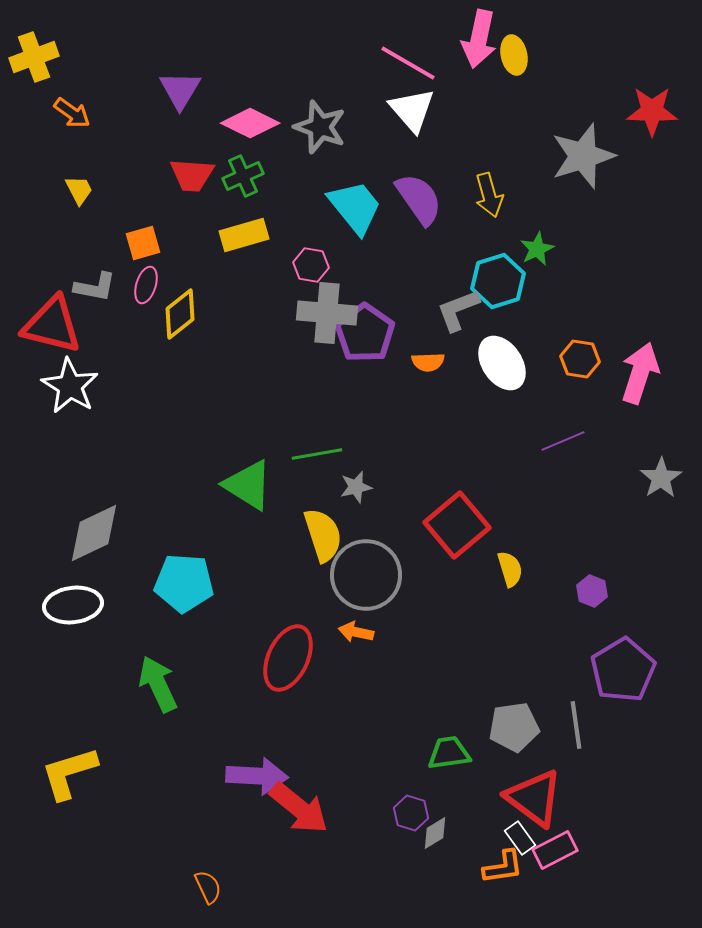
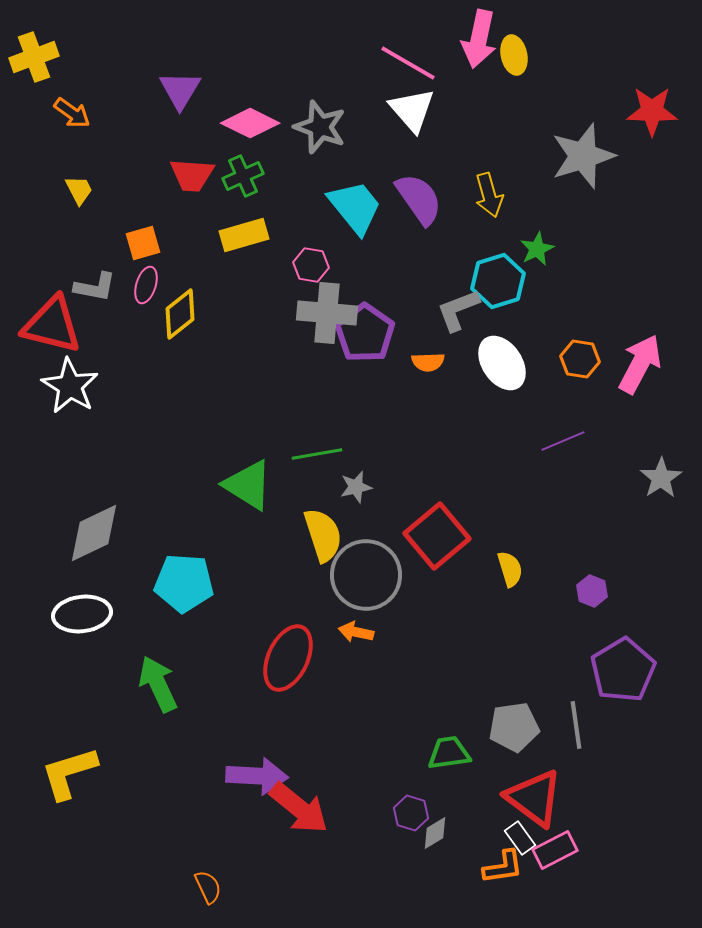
pink arrow at (640, 373): moved 9 px up; rotated 10 degrees clockwise
red square at (457, 525): moved 20 px left, 11 px down
white ellipse at (73, 605): moved 9 px right, 9 px down
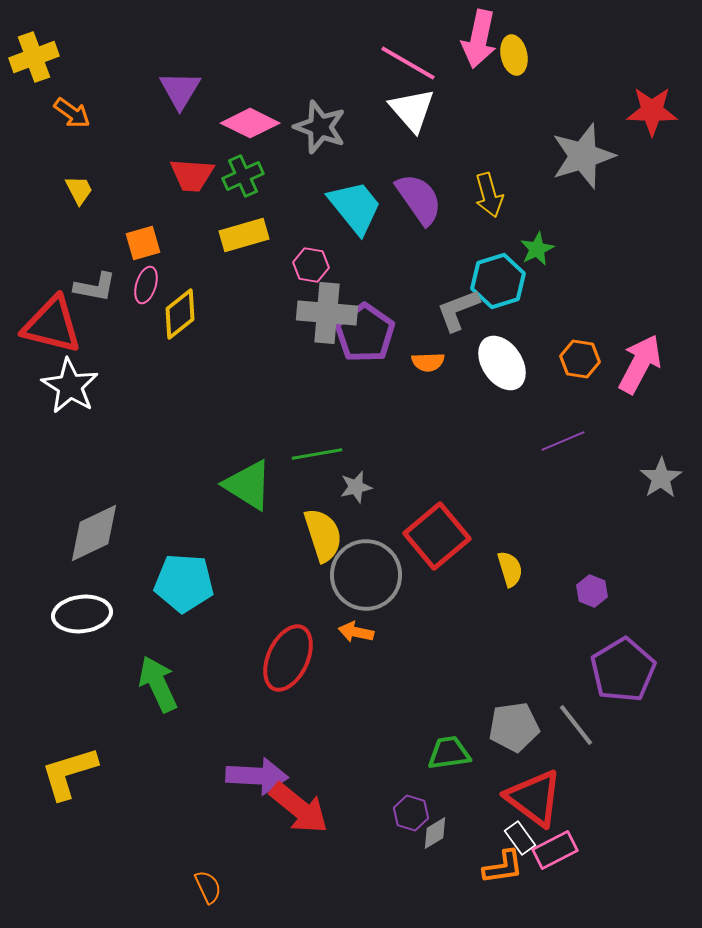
gray line at (576, 725): rotated 30 degrees counterclockwise
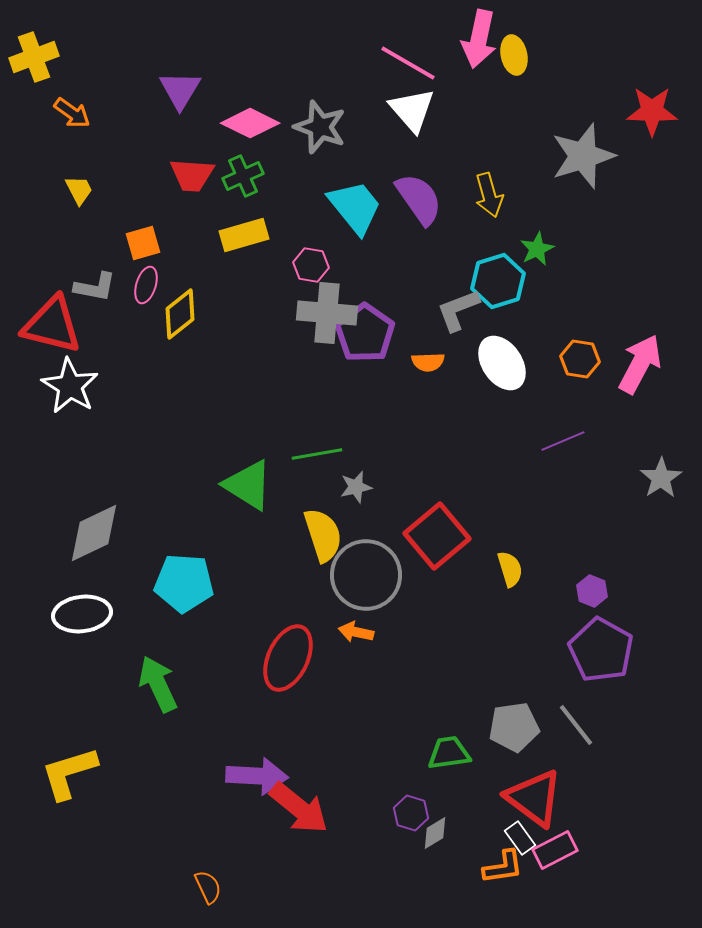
purple pentagon at (623, 670): moved 22 px left, 20 px up; rotated 12 degrees counterclockwise
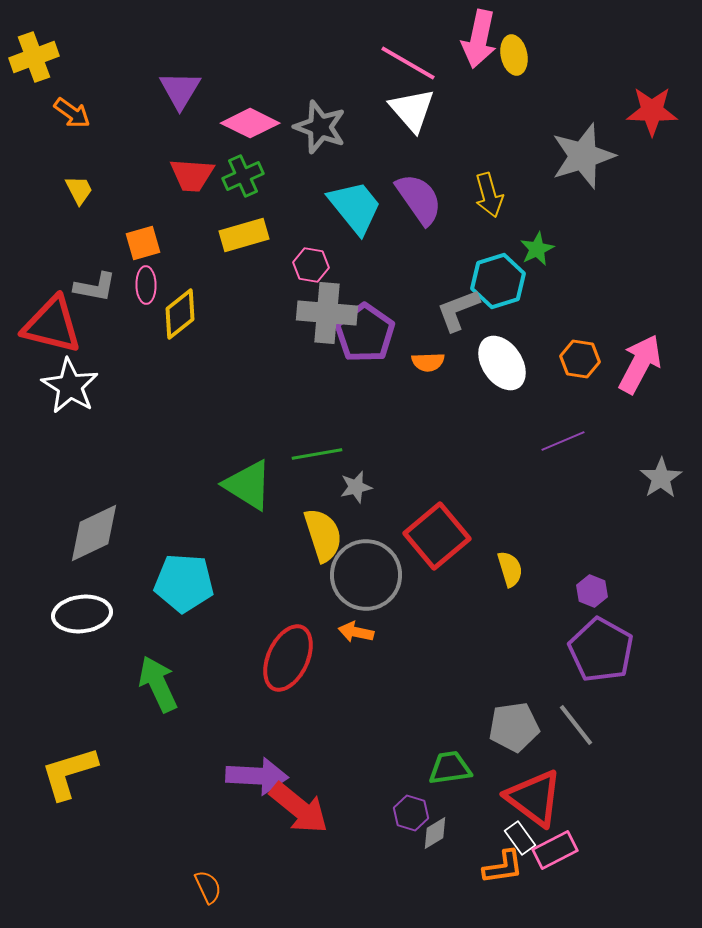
pink ellipse at (146, 285): rotated 18 degrees counterclockwise
green trapezoid at (449, 753): moved 1 px right, 15 px down
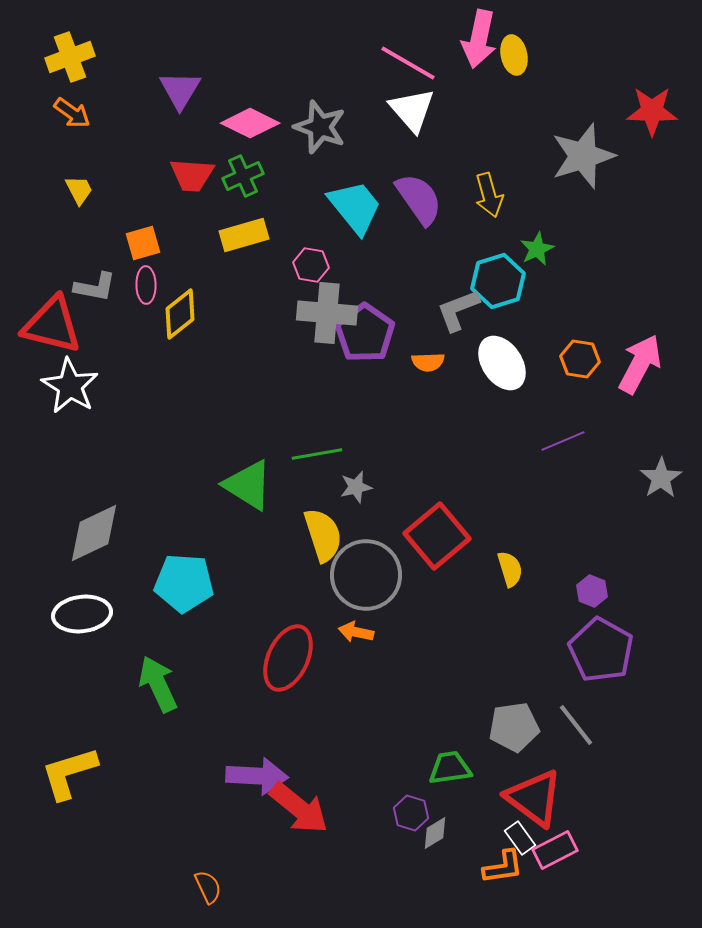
yellow cross at (34, 57): moved 36 px right
